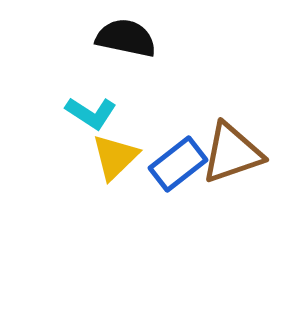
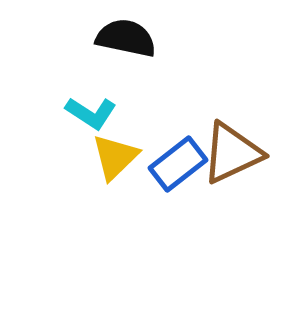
brown triangle: rotated 6 degrees counterclockwise
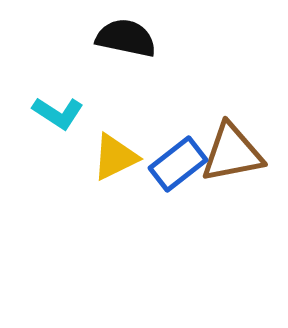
cyan L-shape: moved 33 px left
brown triangle: rotated 14 degrees clockwise
yellow triangle: rotated 18 degrees clockwise
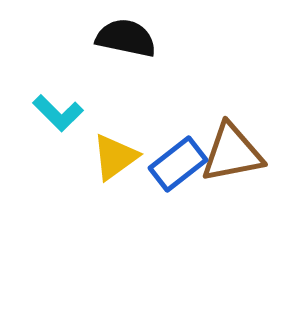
cyan L-shape: rotated 12 degrees clockwise
yellow triangle: rotated 10 degrees counterclockwise
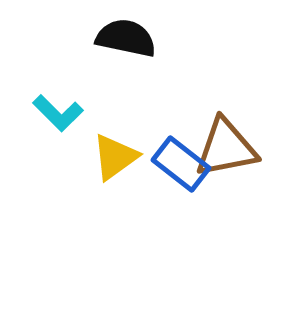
brown triangle: moved 6 px left, 5 px up
blue rectangle: moved 3 px right; rotated 76 degrees clockwise
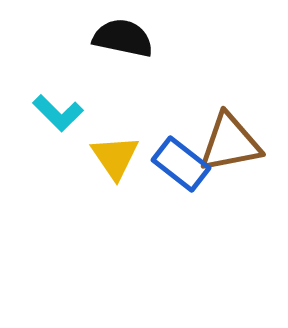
black semicircle: moved 3 px left
brown triangle: moved 4 px right, 5 px up
yellow triangle: rotated 28 degrees counterclockwise
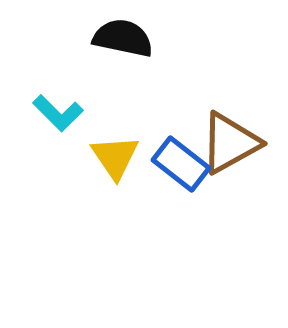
brown triangle: rotated 18 degrees counterclockwise
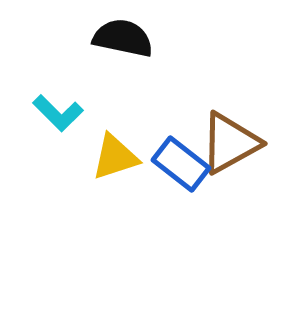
yellow triangle: rotated 46 degrees clockwise
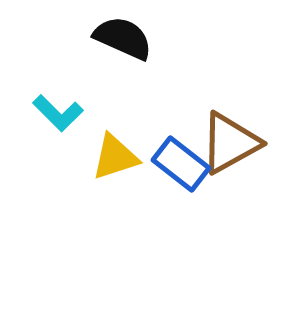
black semicircle: rotated 12 degrees clockwise
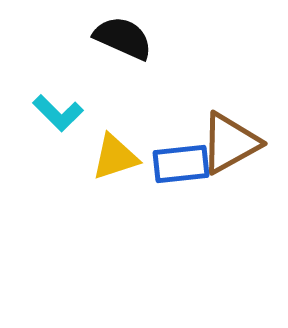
blue rectangle: rotated 44 degrees counterclockwise
